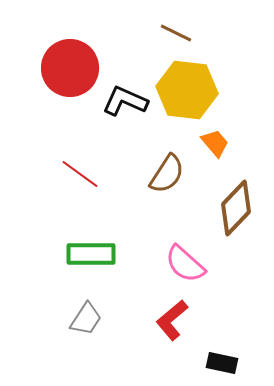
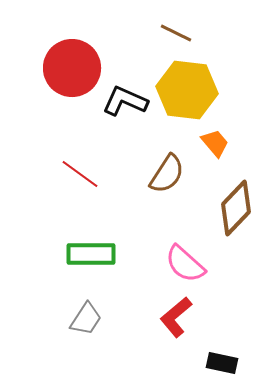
red circle: moved 2 px right
red L-shape: moved 4 px right, 3 px up
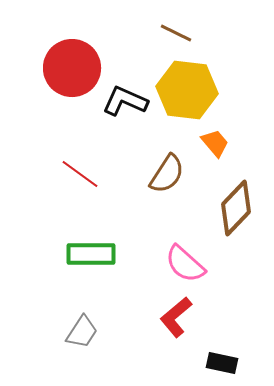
gray trapezoid: moved 4 px left, 13 px down
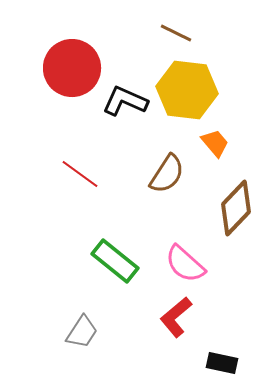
green rectangle: moved 24 px right, 7 px down; rotated 39 degrees clockwise
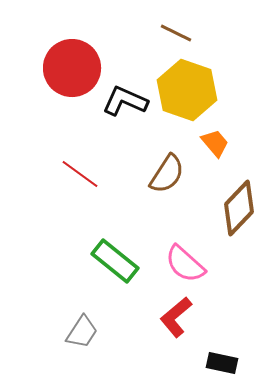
yellow hexagon: rotated 12 degrees clockwise
brown diamond: moved 3 px right
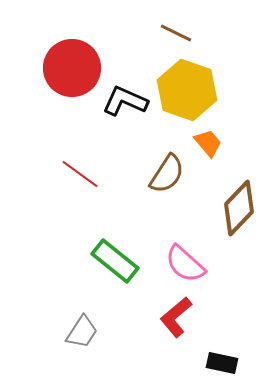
orange trapezoid: moved 7 px left
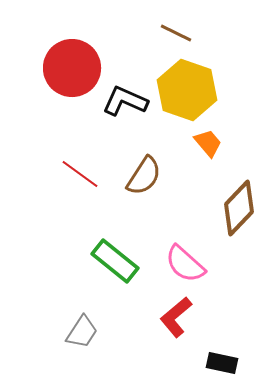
brown semicircle: moved 23 px left, 2 px down
